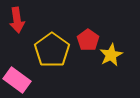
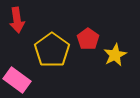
red pentagon: moved 1 px up
yellow star: moved 4 px right
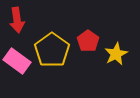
red pentagon: moved 2 px down
yellow star: moved 1 px right, 1 px up
pink rectangle: moved 19 px up
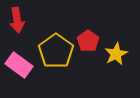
yellow pentagon: moved 4 px right, 1 px down
pink rectangle: moved 2 px right, 4 px down
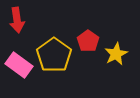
yellow pentagon: moved 2 px left, 4 px down
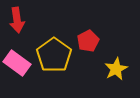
red pentagon: rotated 10 degrees clockwise
yellow star: moved 15 px down
pink rectangle: moved 2 px left, 2 px up
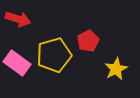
red arrow: moved 1 px right, 1 px up; rotated 65 degrees counterclockwise
yellow pentagon: rotated 20 degrees clockwise
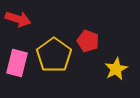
red pentagon: rotated 25 degrees counterclockwise
yellow pentagon: rotated 20 degrees counterclockwise
pink rectangle: rotated 68 degrees clockwise
